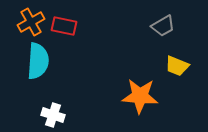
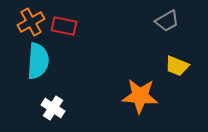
gray trapezoid: moved 4 px right, 5 px up
white cross: moved 7 px up; rotated 15 degrees clockwise
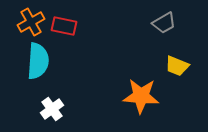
gray trapezoid: moved 3 px left, 2 px down
orange star: moved 1 px right
white cross: moved 1 px left, 1 px down; rotated 20 degrees clockwise
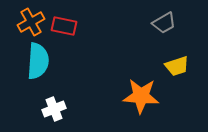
yellow trapezoid: rotated 40 degrees counterclockwise
white cross: moved 2 px right; rotated 15 degrees clockwise
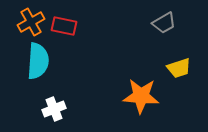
yellow trapezoid: moved 2 px right, 2 px down
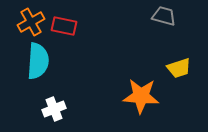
gray trapezoid: moved 7 px up; rotated 135 degrees counterclockwise
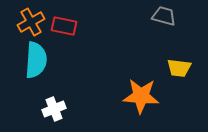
cyan semicircle: moved 2 px left, 1 px up
yellow trapezoid: rotated 25 degrees clockwise
